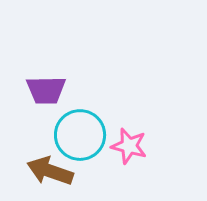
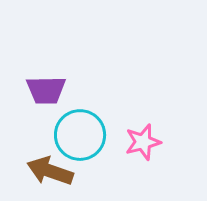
pink star: moved 14 px right, 4 px up; rotated 30 degrees counterclockwise
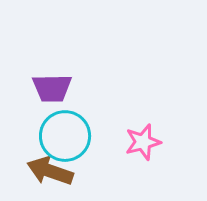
purple trapezoid: moved 6 px right, 2 px up
cyan circle: moved 15 px left, 1 px down
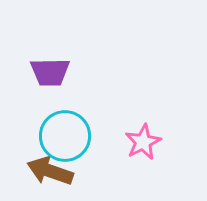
purple trapezoid: moved 2 px left, 16 px up
pink star: rotated 12 degrees counterclockwise
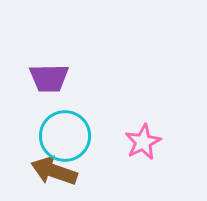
purple trapezoid: moved 1 px left, 6 px down
brown arrow: moved 4 px right
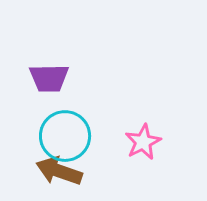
brown arrow: moved 5 px right
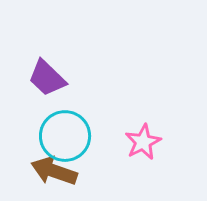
purple trapezoid: moved 2 px left; rotated 45 degrees clockwise
brown arrow: moved 5 px left
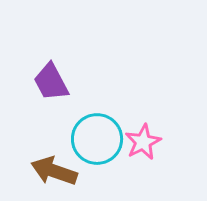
purple trapezoid: moved 4 px right, 4 px down; rotated 18 degrees clockwise
cyan circle: moved 32 px right, 3 px down
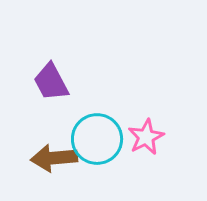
pink star: moved 3 px right, 5 px up
brown arrow: moved 13 px up; rotated 24 degrees counterclockwise
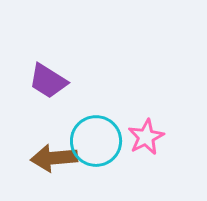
purple trapezoid: moved 3 px left, 1 px up; rotated 30 degrees counterclockwise
cyan circle: moved 1 px left, 2 px down
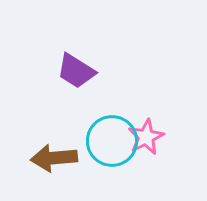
purple trapezoid: moved 28 px right, 10 px up
cyan circle: moved 16 px right
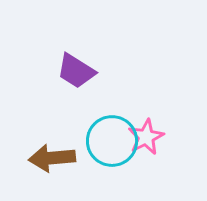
brown arrow: moved 2 px left
